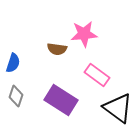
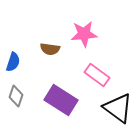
brown semicircle: moved 7 px left
blue semicircle: moved 1 px up
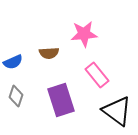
brown semicircle: moved 1 px left, 4 px down; rotated 12 degrees counterclockwise
blue semicircle: rotated 48 degrees clockwise
pink rectangle: rotated 15 degrees clockwise
purple rectangle: rotated 40 degrees clockwise
black triangle: moved 1 px left, 3 px down
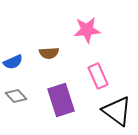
pink star: moved 3 px right, 4 px up
pink rectangle: moved 1 px right, 1 px down; rotated 15 degrees clockwise
gray diamond: rotated 60 degrees counterclockwise
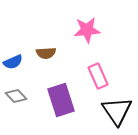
brown semicircle: moved 3 px left
black triangle: rotated 20 degrees clockwise
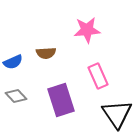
black triangle: moved 3 px down
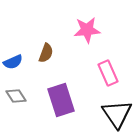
brown semicircle: rotated 66 degrees counterclockwise
pink rectangle: moved 10 px right, 3 px up
gray diamond: rotated 10 degrees clockwise
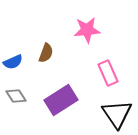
purple rectangle: rotated 76 degrees clockwise
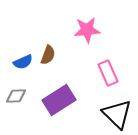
brown semicircle: moved 2 px right, 2 px down
blue semicircle: moved 10 px right
gray diamond: rotated 60 degrees counterclockwise
purple rectangle: moved 2 px left
black triangle: rotated 12 degrees counterclockwise
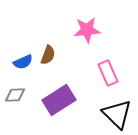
gray diamond: moved 1 px left, 1 px up
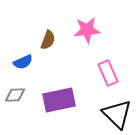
brown semicircle: moved 15 px up
purple rectangle: rotated 20 degrees clockwise
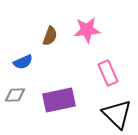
brown semicircle: moved 2 px right, 4 px up
